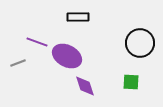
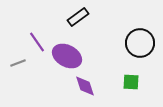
black rectangle: rotated 35 degrees counterclockwise
purple line: rotated 35 degrees clockwise
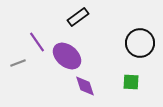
purple ellipse: rotated 12 degrees clockwise
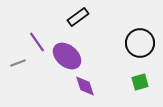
green square: moved 9 px right; rotated 18 degrees counterclockwise
